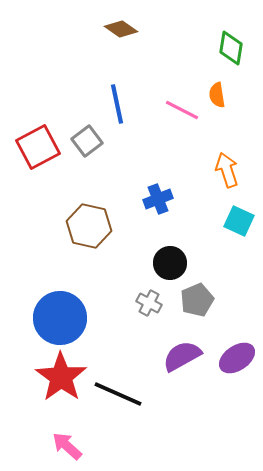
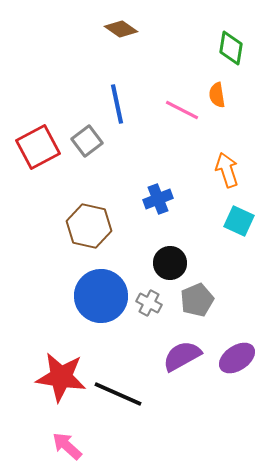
blue circle: moved 41 px right, 22 px up
red star: rotated 27 degrees counterclockwise
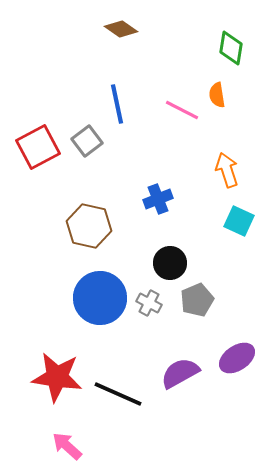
blue circle: moved 1 px left, 2 px down
purple semicircle: moved 2 px left, 17 px down
red star: moved 4 px left
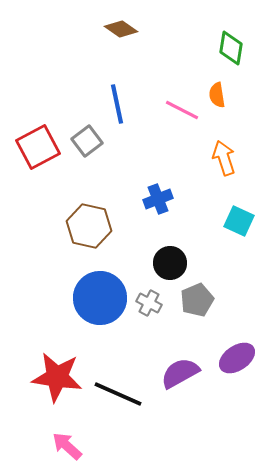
orange arrow: moved 3 px left, 12 px up
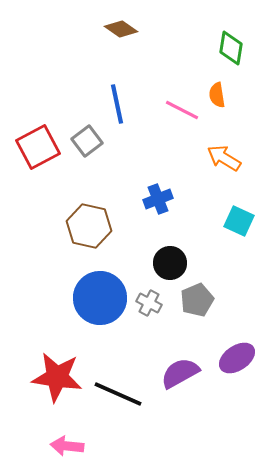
orange arrow: rotated 40 degrees counterclockwise
pink arrow: rotated 36 degrees counterclockwise
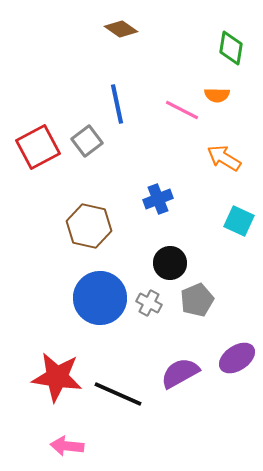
orange semicircle: rotated 80 degrees counterclockwise
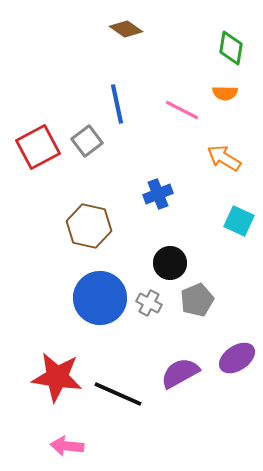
brown diamond: moved 5 px right
orange semicircle: moved 8 px right, 2 px up
blue cross: moved 5 px up
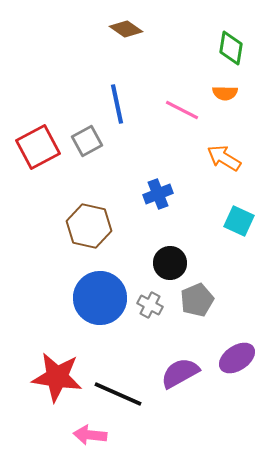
gray square: rotated 8 degrees clockwise
gray cross: moved 1 px right, 2 px down
pink arrow: moved 23 px right, 11 px up
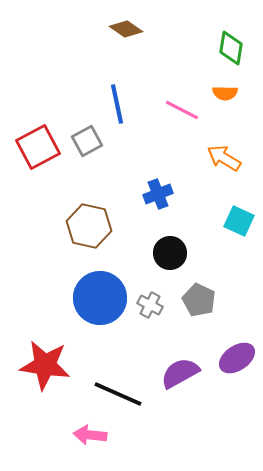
black circle: moved 10 px up
gray pentagon: moved 2 px right; rotated 24 degrees counterclockwise
red star: moved 12 px left, 12 px up
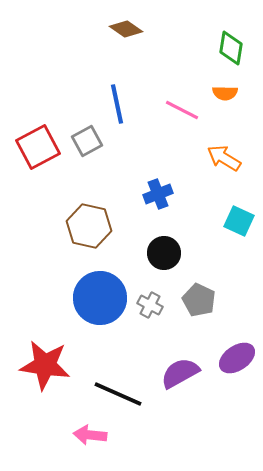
black circle: moved 6 px left
